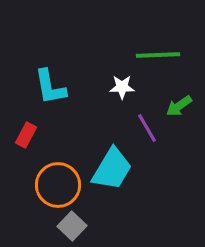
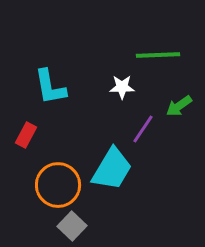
purple line: moved 4 px left, 1 px down; rotated 64 degrees clockwise
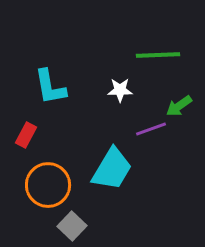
white star: moved 2 px left, 3 px down
purple line: moved 8 px right; rotated 36 degrees clockwise
orange circle: moved 10 px left
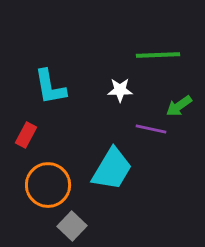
purple line: rotated 32 degrees clockwise
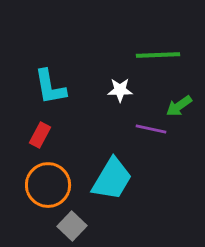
red rectangle: moved 14 px right
cyan trapezoid: moved 10 px down
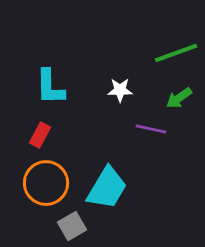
green line: moved 18 px right, 2 px up; rotated 18 degrees counterclockwise
cyan L-shape: rotated 9 degrees clockwise
green arrow: moved 8 px up
cyan trapezoid: moved 5 px left, 9 px down
orange circle: moved 2 px left, 2 px up
gray square: rotated 16 degrees clockwise
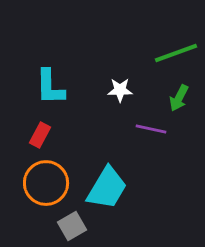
green arrow: rotated 28 degrees counterclockwise
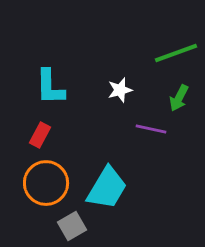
white star: rotated 15 degrees counterclockwise
